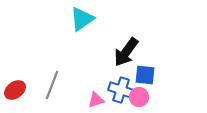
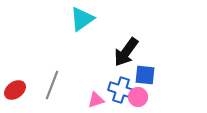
pink circle: moved 1 px left
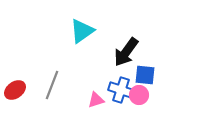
cyan triangle: moved 12 px down
pink circle: moved 1 px right, 2 px up
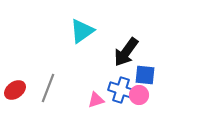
gray line: moved 4 px left, 3 px down
